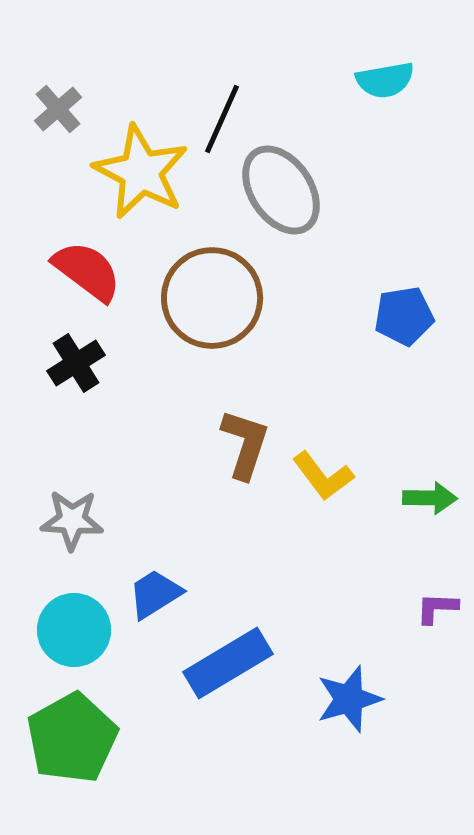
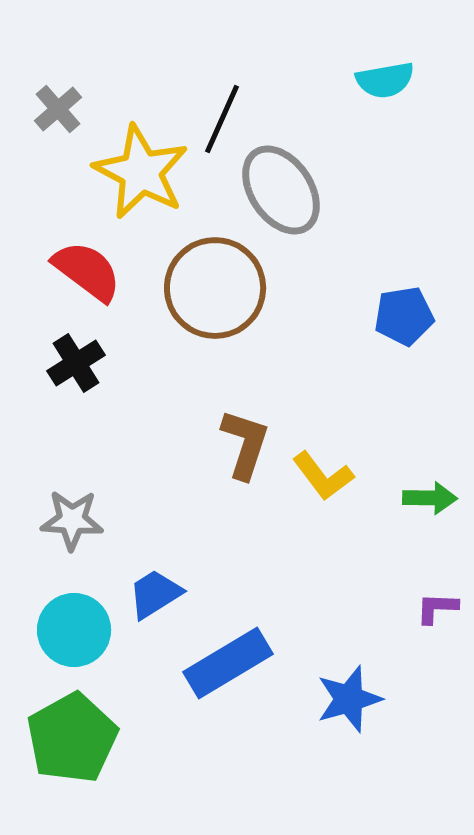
brown circle: moved 3 px right, 10 px up
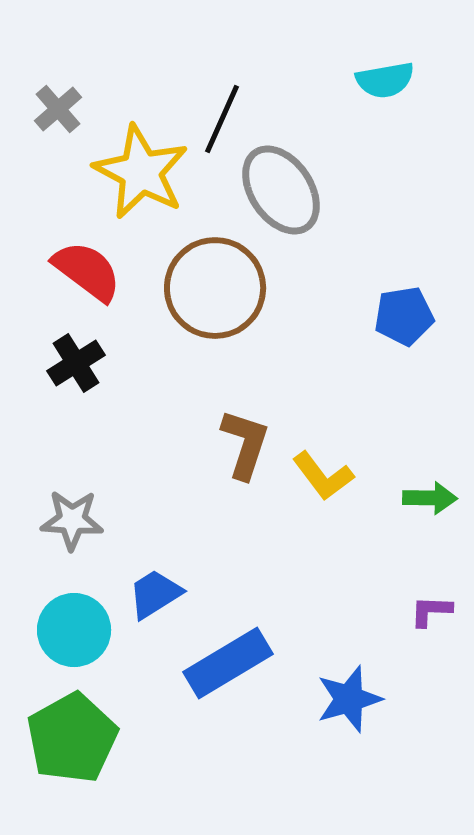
purple L-shape: moved 6 px left, 3 px down
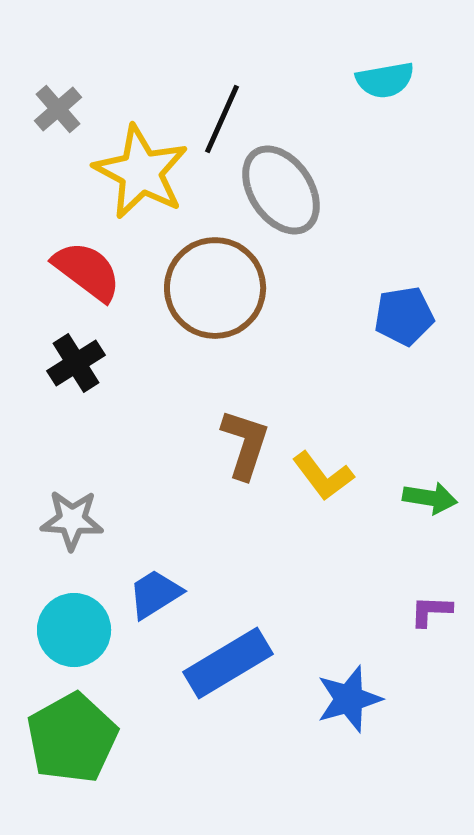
green arrow: rotated 8 degrees clockwise
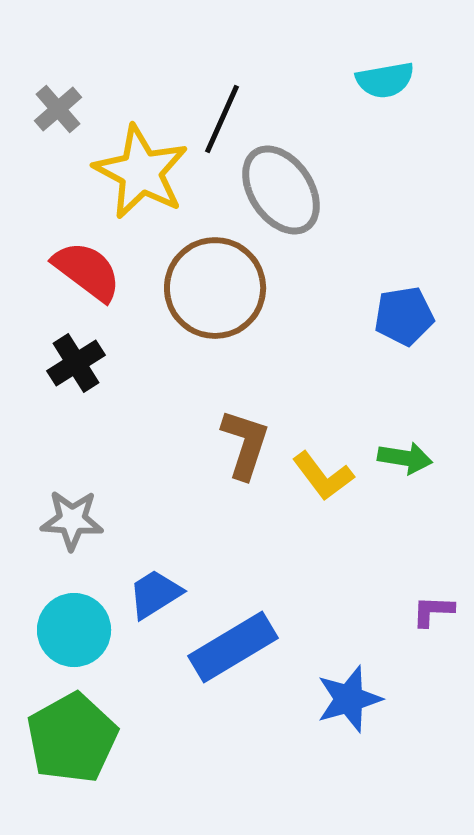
green arrow: moved 25 px left, 40 px up
purple L-shape: moved 2 px right
blue rectangle: moved 5 px right, 16 px up
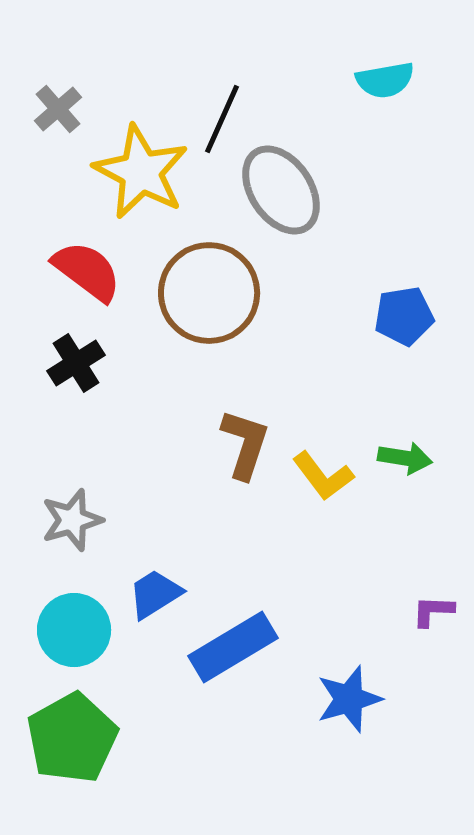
brown circle: moved 6 px left, 5 px down
gray star: rotated 20 degrees counterclockwise
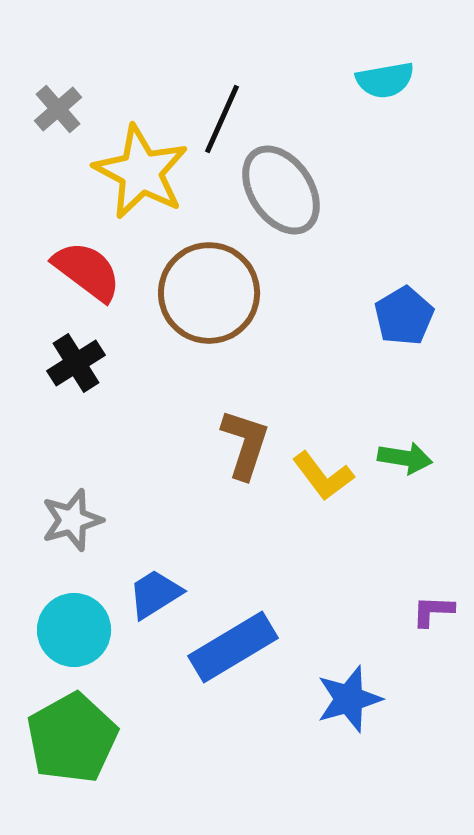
blue pentagon: rotated 22 degrees counterclockwise
